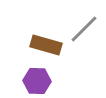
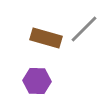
brown rectangle: moved 7 px up
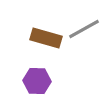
gray line: rotated 16 degrees clockwise
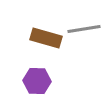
gray line: rotated 20 degrees clockwise
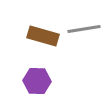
brown rectangle: moved 3 px left, 2 px up
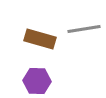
brown rectangle: moved 3 px left, 3 px down
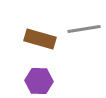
purple hexagon: moved 2 px right
